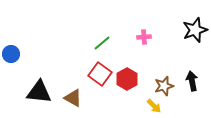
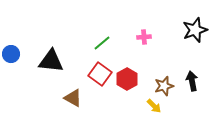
black triangle: moved 12 px right, 31 px up
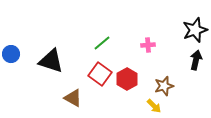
pink cross: moved 4 px right, 8 px down
black triangle: rotated 12 degrees clockwise
black arrow: moved 4 px right, 21 px up; rotated 24 degrees clockwise
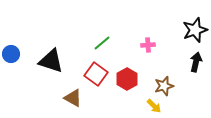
black arrow: moved 2 px down
red square: moved 4 px left
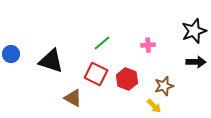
black star: moved 1 px left, 1 px down
black arrow: rotated 78 degrees clockwise
red square: rotated 10 degrees counterclockwise
red hexagon: rotated 10 degrees counterclockwise
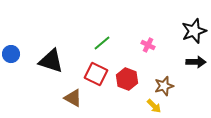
pink cross: rotated 32 degrees clockwise
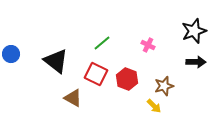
black triangle: moved 5 px right; rotated 20 degrees clockwise
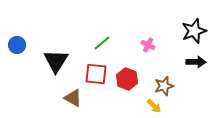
blue circle: moved 6 px right, 9 px up
black triangle: rotated 24 degrees clockwise
red square: rotated 20 degrees counterclockwise
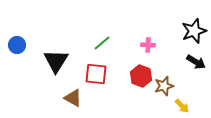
pink cross: rotated 24 degrees counterclockwise
black arrow: rotated 30 degrees clockwise
red hexagon: moved 14 px right, 3 px up
yellow arrow: moved 28 px right
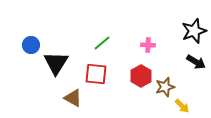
blue circle: moved 14 px right
black triangle: moved 2 px down
red hexagon: rotated 10 degrees clockwise
brown star: moved 1 px right, 1 px down
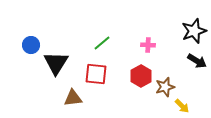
black arrow: moved 1 px right, 1 px up
brown triangle: rotated 36 degrees counterclockwise
